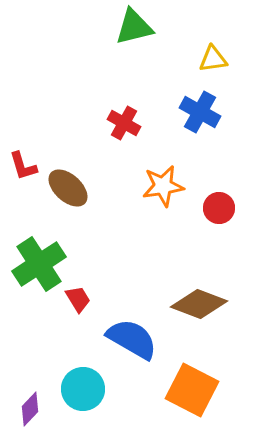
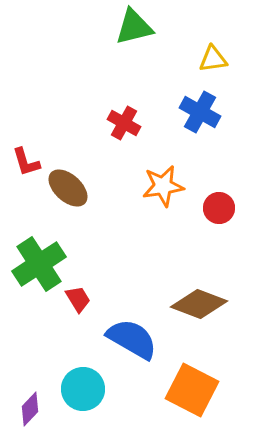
red L-shape: moved 3 px right, 4 px up
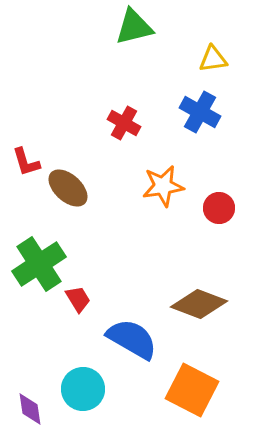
purple diamond: rotated 52 degrees counterclockwise
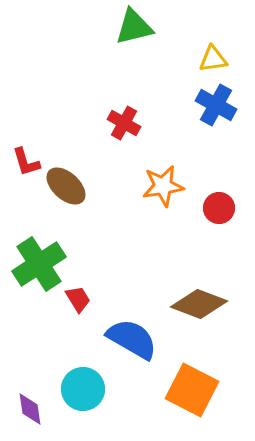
blue cross: moved 16 px right, 7 px up
brown ellipse: moved 2 px left, 2 px up
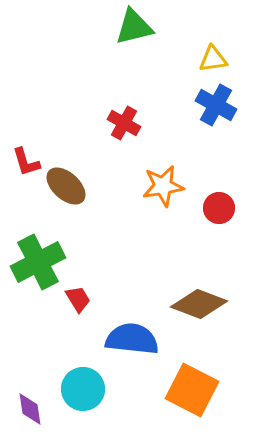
green cross: moved 1 px left, 2 px up; rotated 6 degrees clockwise
blue semicircle: rotated 24 degrees counterclockwise
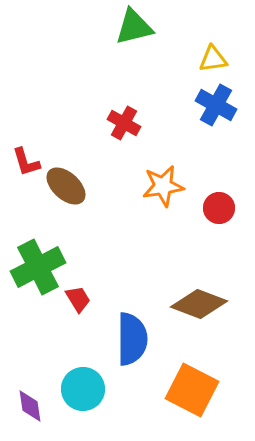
green cross: moved 5 px down
blue semicircle: rotated 84 degrees clockwise
purple diamond: moved 3 px up
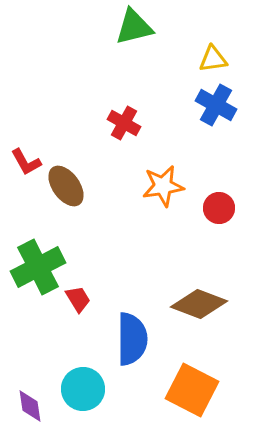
red L-shape: rotated 12 degrees counterclockwise
brown ellipse: rotated 12 degrees clockwise
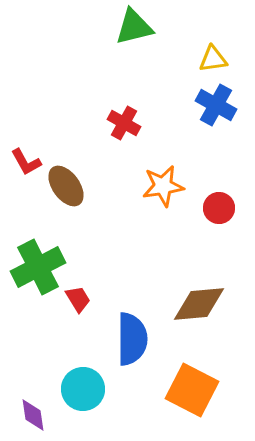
brown diamond: rotated 26 degrees counterclockwise
purple diamond: moved 3 px right, 9 px down
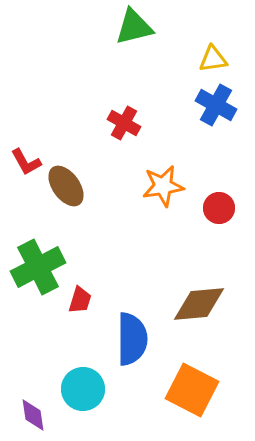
red trapezoid: moved 2 px right, 1 px down; rotated 48 degrees clockwise
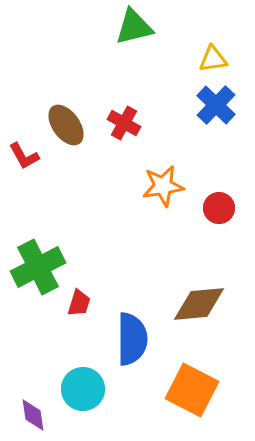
blue cross: rotated 15 degrees clockwise
red L-shape: moved 2 px left, 6 px up
brown ellipse: moved 61 px up
red trapezoid: moved 1 px left, 3 px down
